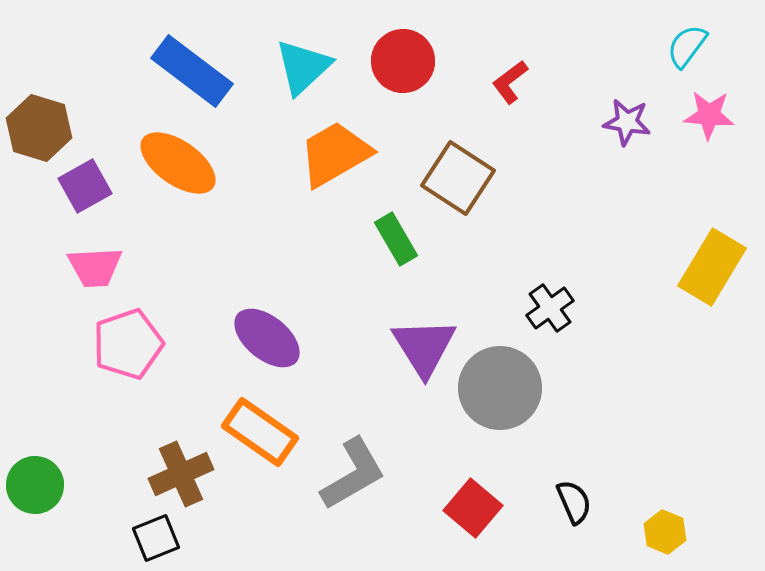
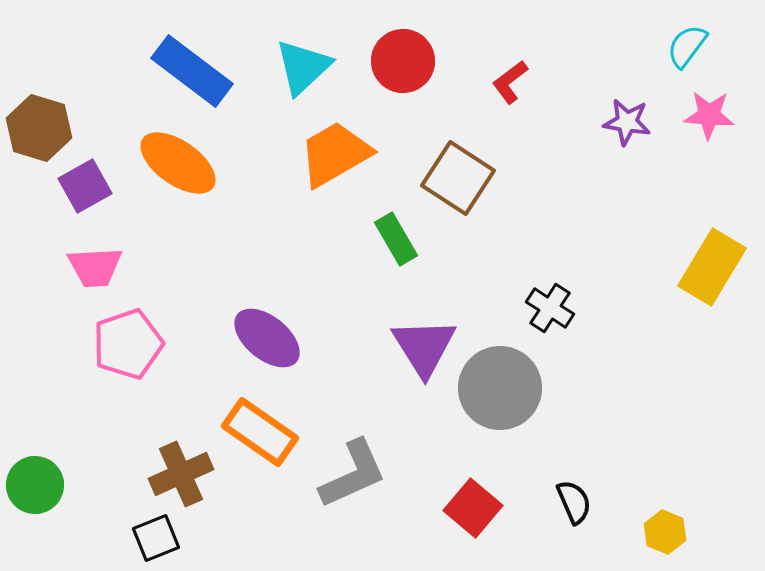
black cross: rotated 21 degrees counterclockwise
gray L-shape: rotated 6 degrees clockwise
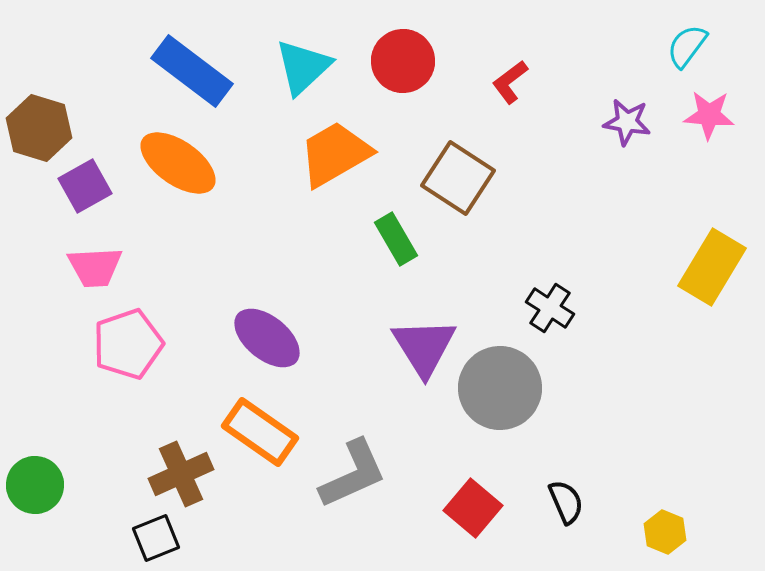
black semicircle: moved 8 px left
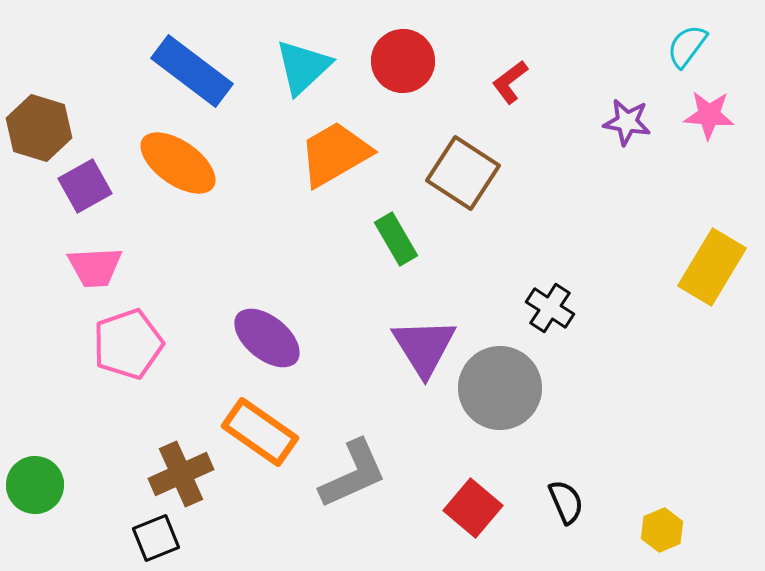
brown square: moved 5 px right, 5 px up
yellow hexagon: moved 3 px left, 2 px up; rotated 15 degrees clockwise
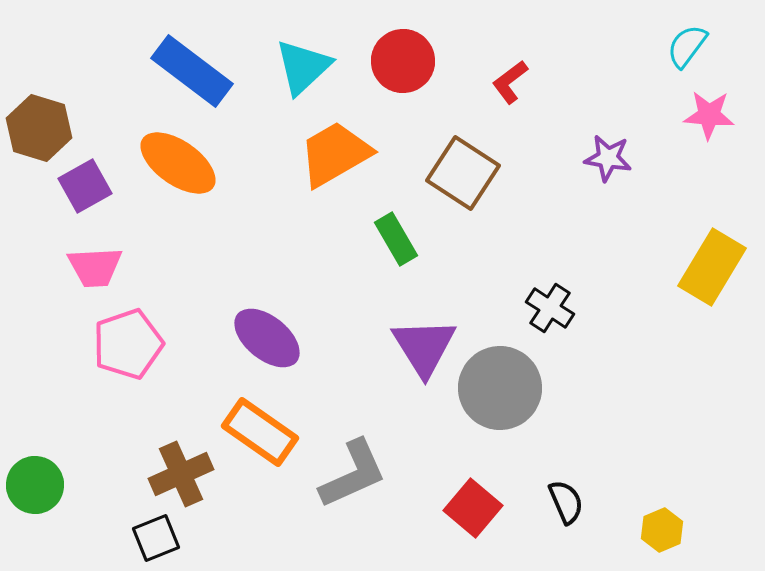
purple star: moved 19 px left, 36 px down
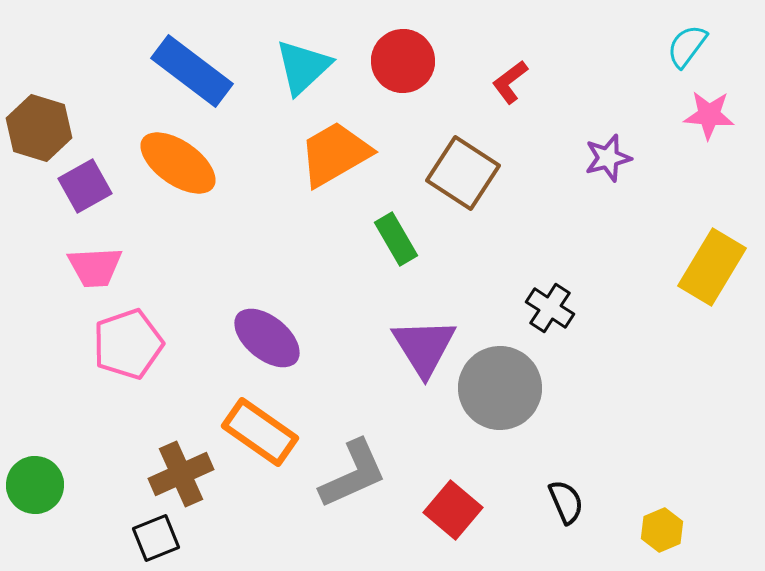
purple star: rotated 24 degrees counterclockwise
red square: moved 20 px left, 2 px down
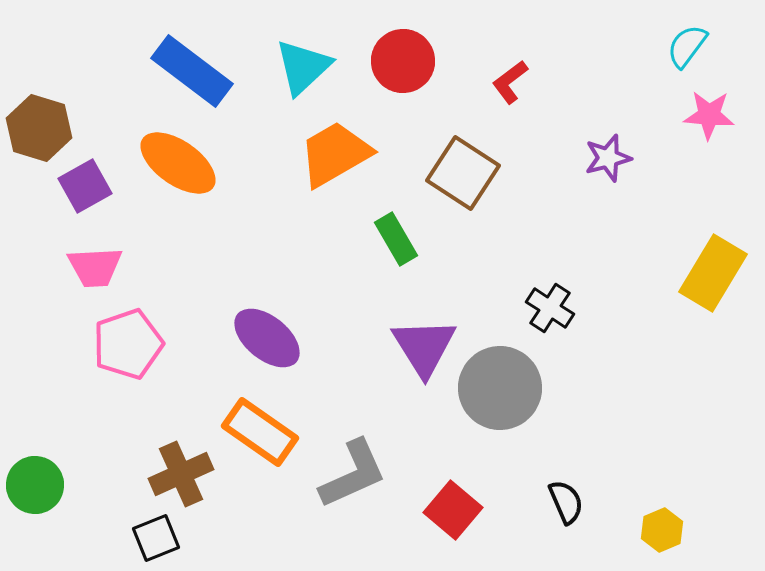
yellow rectangle: moved 1 px right, 6 px down
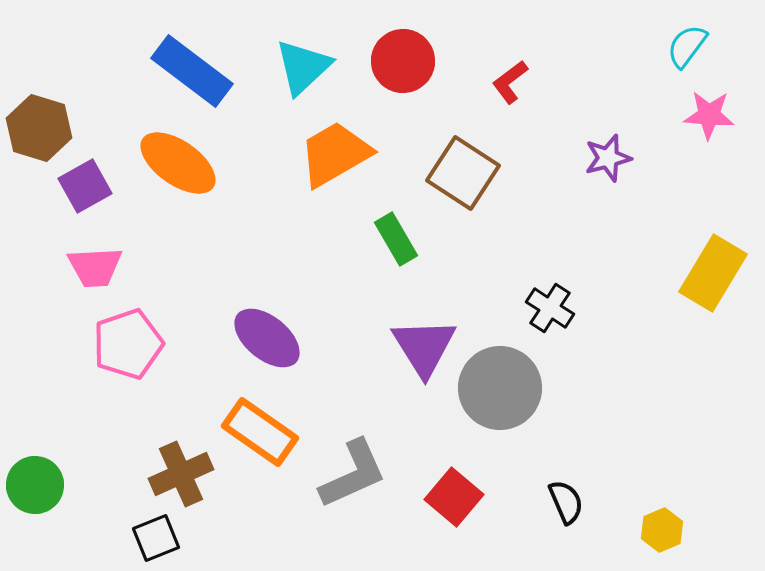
red square: moved 1 px right, 13 px up
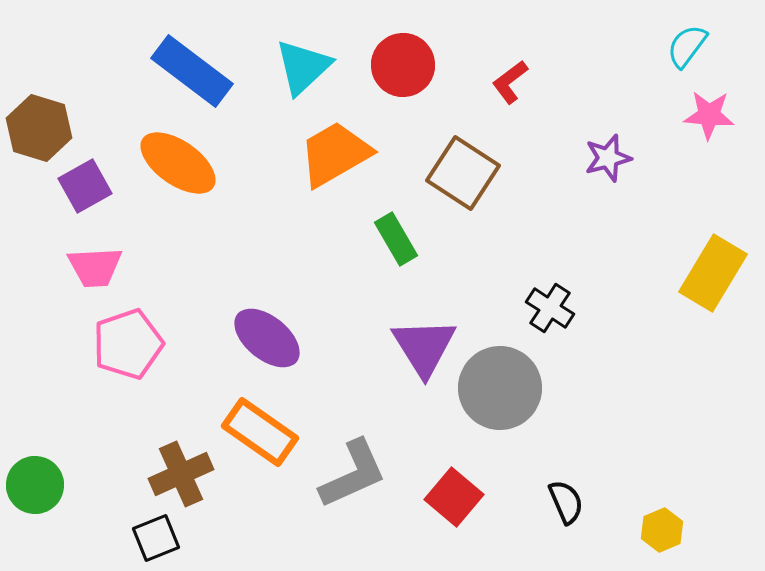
red circle: moved 4 px down
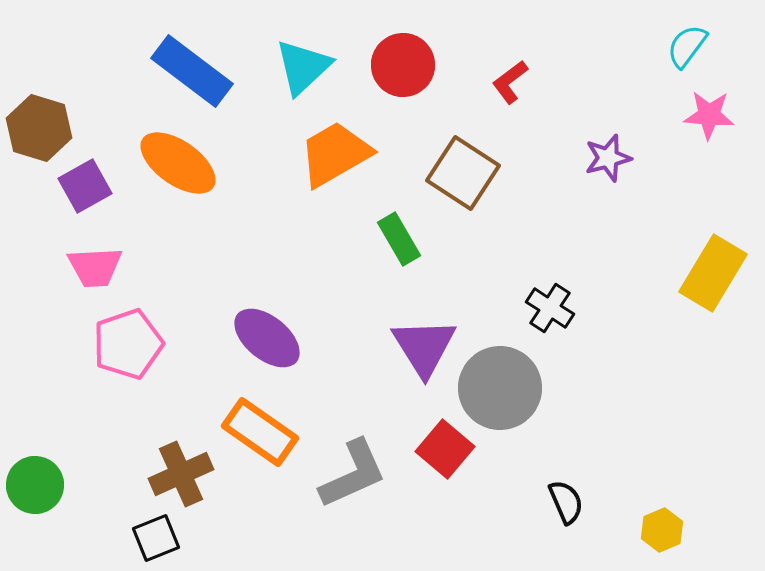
green rectangle: moved 3 px right
red square: moved 9 px left, 48 px up
